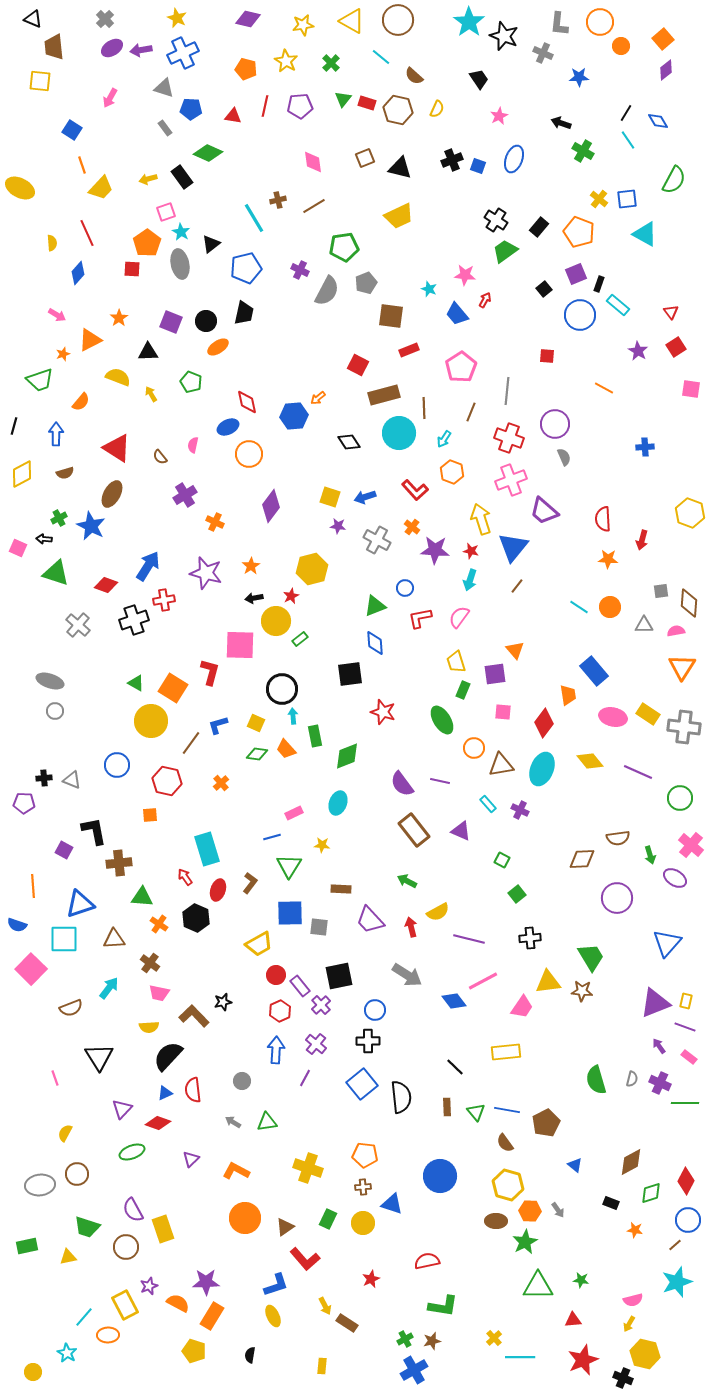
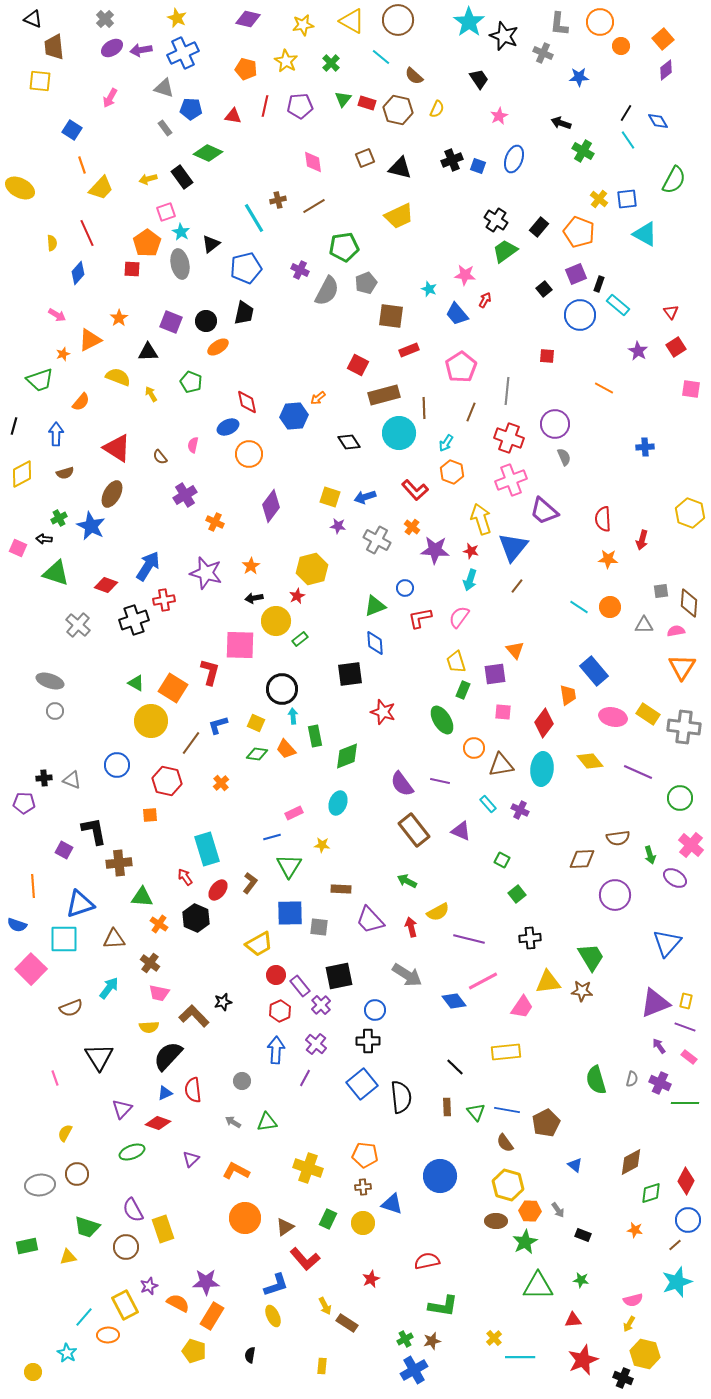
cyan arrow at (444, 439): moved 2 px right, 4 px down
red star at (291, 596): moved 6 px right
cyan ellipse at (542, 769): rotated 16 degrees counterclockwise
red ellipse at (218, 890): rotated 20 degrees clockwise
purple circle at (617, 898): moved 2 px left, 3 px up
black rectangle at (611, 1203): moved 28 px left, 32 px down
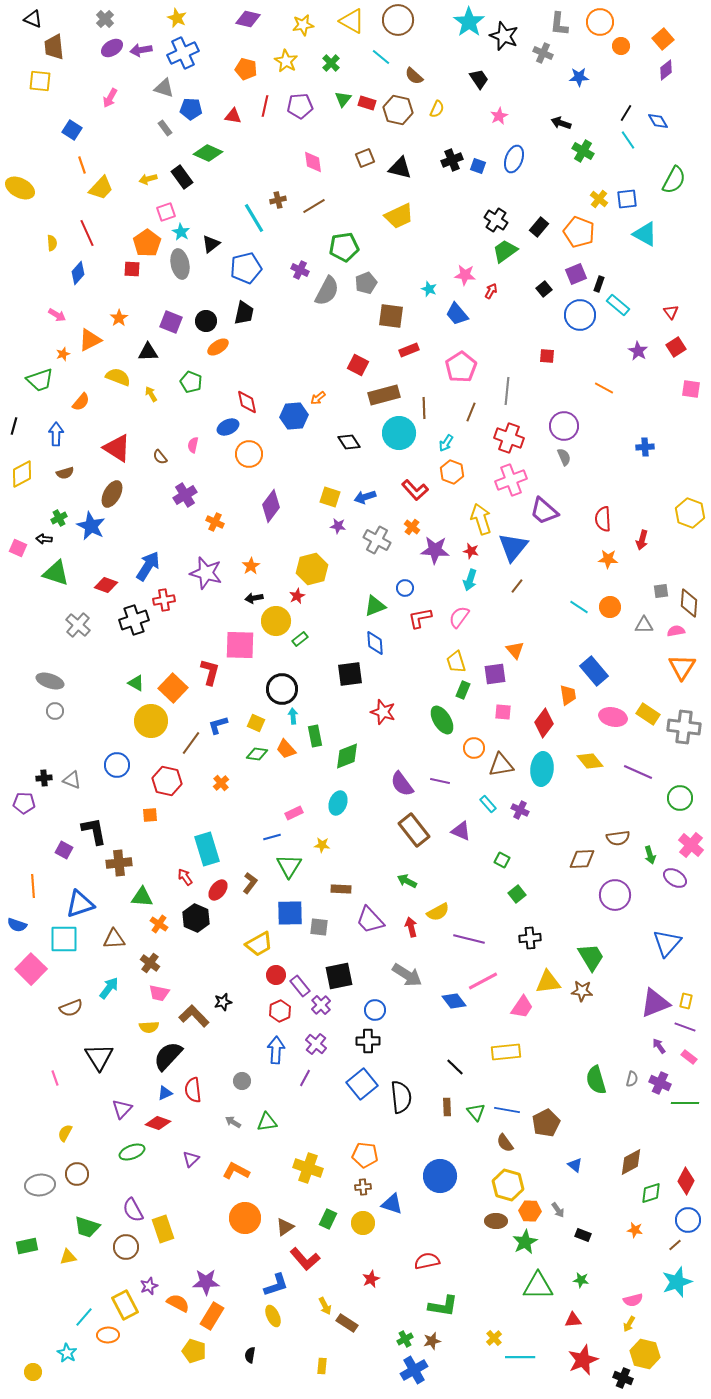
red arrow at (485, 300): moved 6 px right, 9 px up
purple circle at (555, 424): moved 9 px right, 2 px down
orange square at (173, 688): rotated 12 degrees clockwise
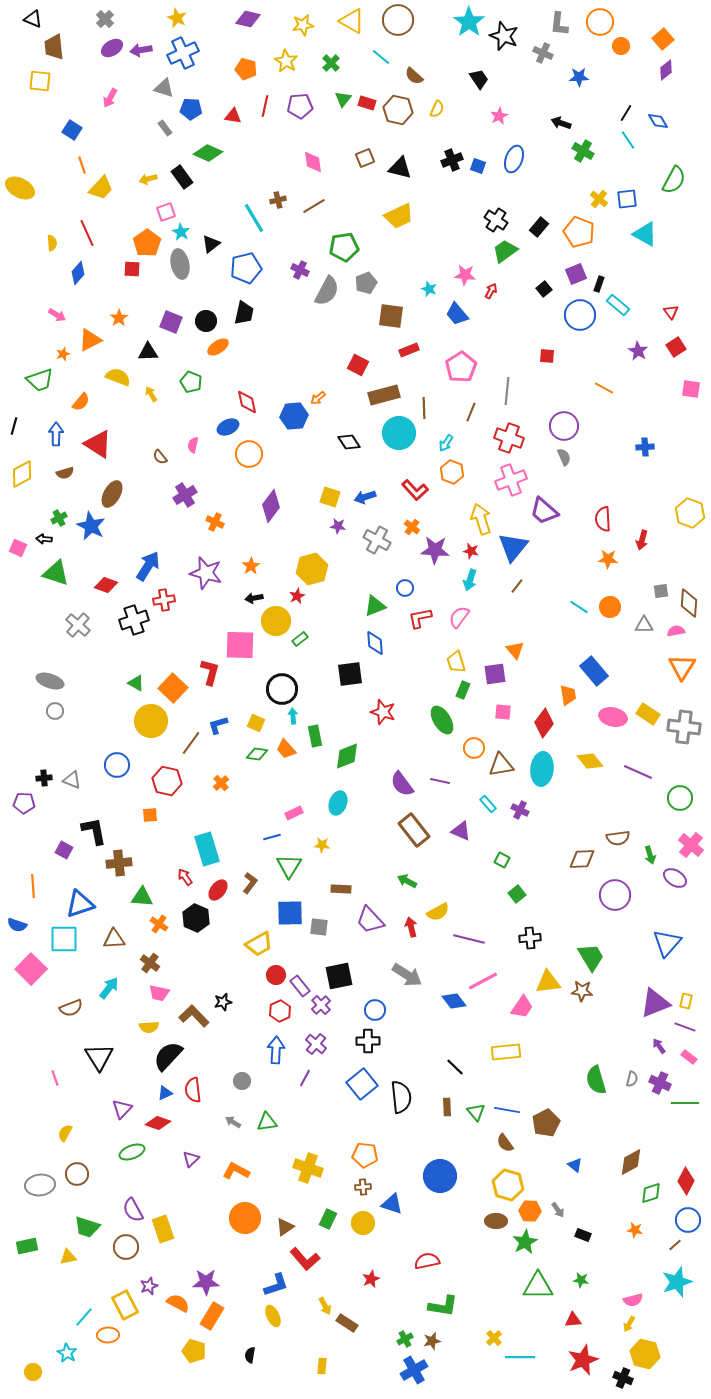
red triangle at (117, 448): moved 19 px left, 4 px up
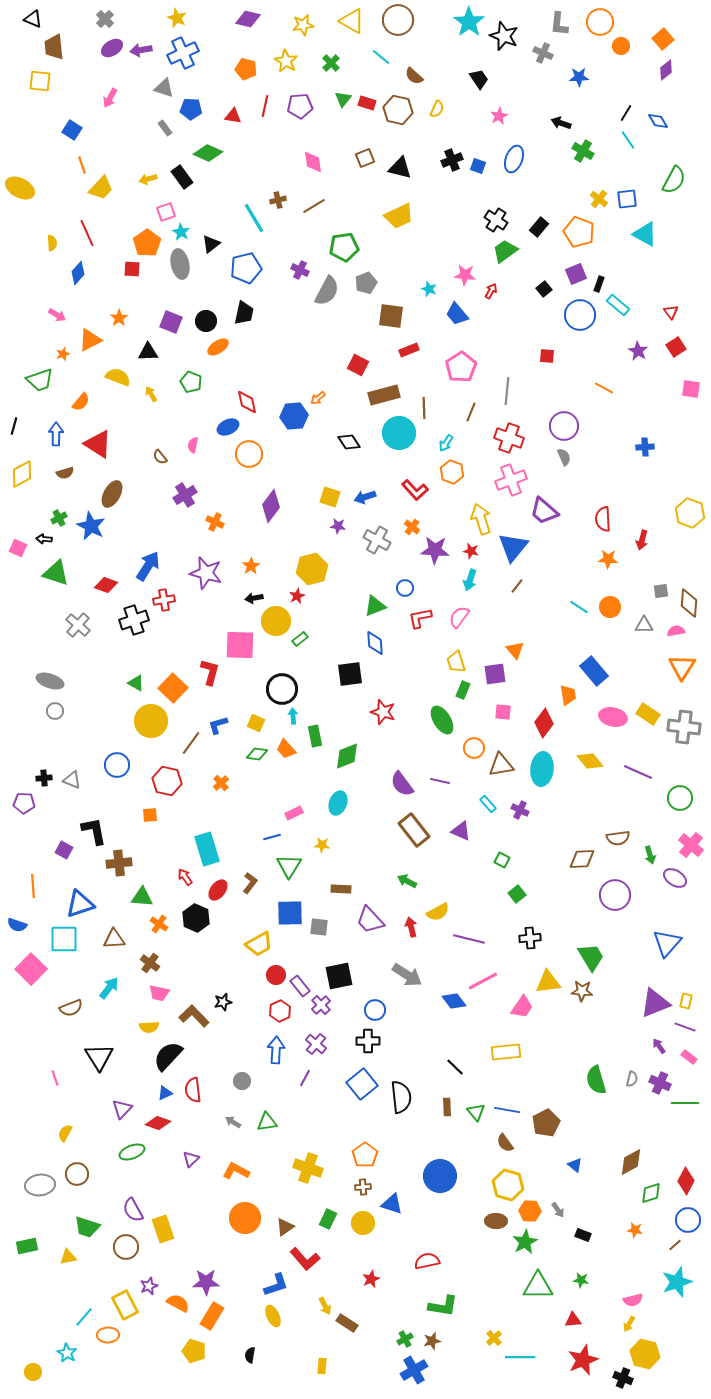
orange pentagon at (365, 1155): rotated 30 degrees clockwise
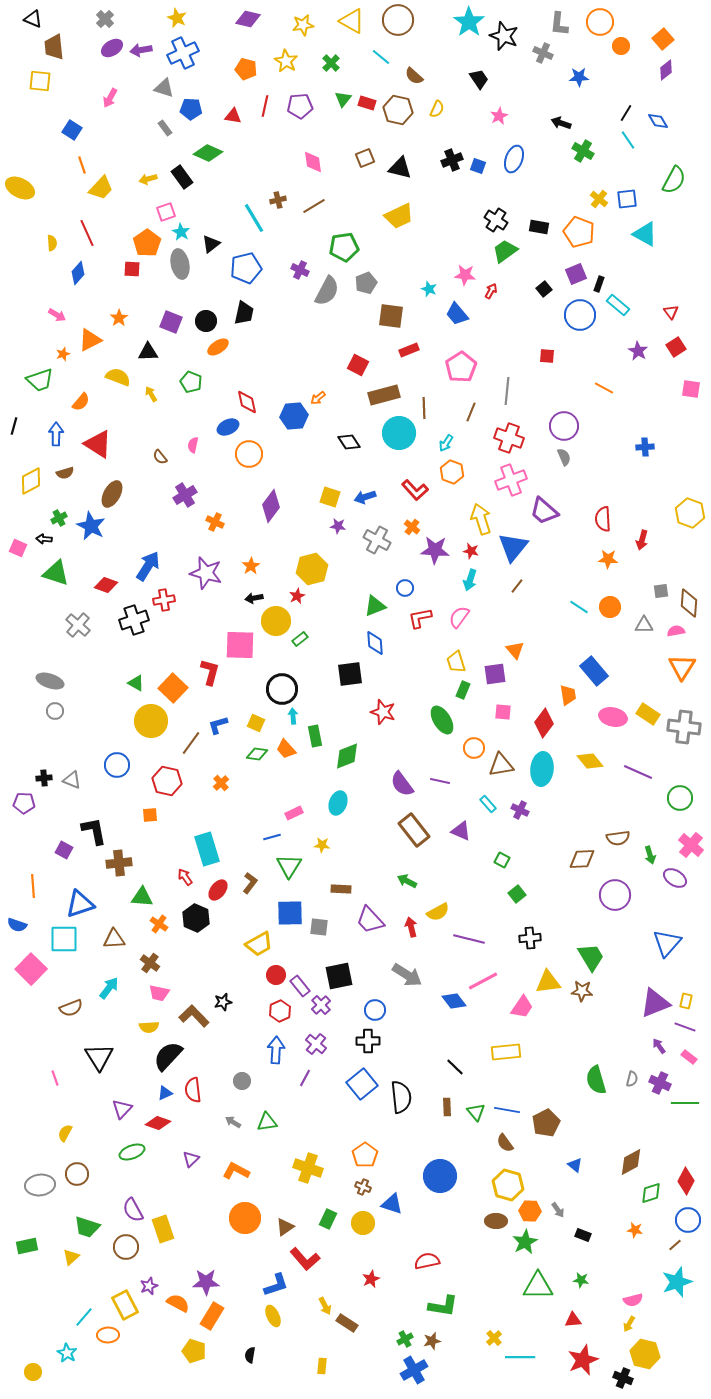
black rectangle at (539, 227): rotated 60 degrees clockwise
yellow diamond at (22, 474): moved 9 px right, 7 px down
brown cross at (363, 1187): rotated 28 degrees clockwise
yellow triangle at (68, 1257): moved 3 px right; rotated 30 degrees counterclockwise
